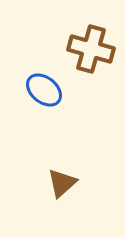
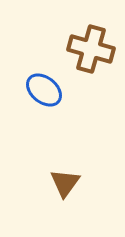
brown triangle: moved 3 px right; rotated 12 degrees counterclockwise
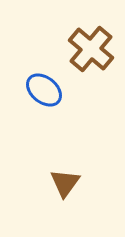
brown cross: rotated 24 degrees clockwise
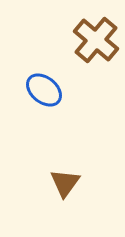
brown cross: moved 5 px right, 9 px up
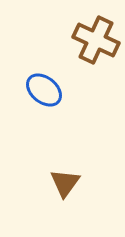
brown cross: rotated 15 degrees counterclockwise
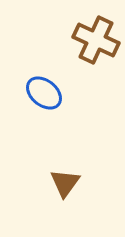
blue ellipse: moved 3 px down
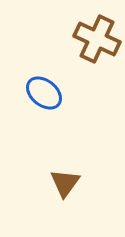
brown cross: moved 1 px right, 1 px up
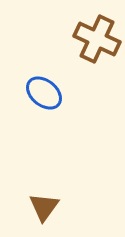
brown triangle: moved 21 px left, 24 px down
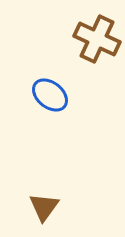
blue ellipse: moved 6 px right, 2 px down
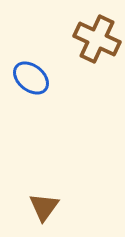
blue ellipse: moved 19 px left, 17 px up
